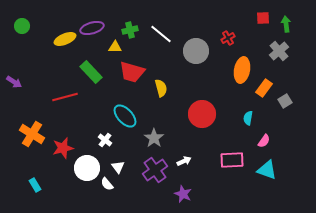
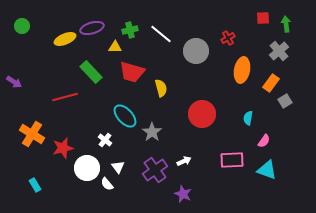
orange rectangle: moved 7 px right, 5 px up
gray star: moved 2 px left, 6 px up
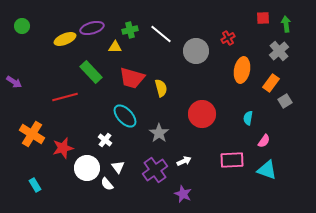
red trapezoid: moved 6 px down
gray star: moved 7 px right, 1 px down
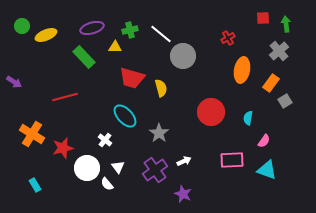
yellow ellipse: moved 19 px left, 4 px up
gray circle: moved 13 px left, 5 px down
green rectangle: moved 7 px left, 15 px up
red circle: moved 9 px right, 2 px up
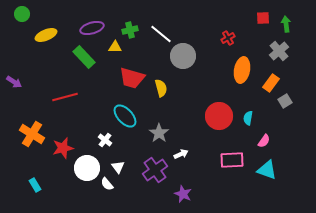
green circle: moved 12 px up
red circle: moved 8 px right, 4 px down
white arrow: moved 3 px left, 7 px up
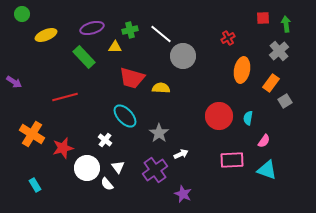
yellow semicircle: rotated 72 degrees counterclockwise
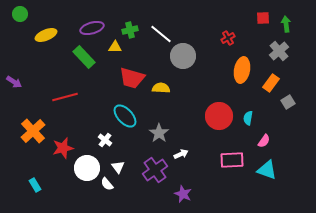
green circle: moved 2 px left
gray square: moved 3 px right, 1 px down
orange cross: moved 1 px right, 3 px up; rotated 15 degrees clockwise
